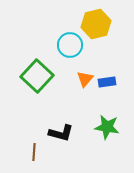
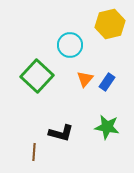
yellow hexagon: moved 14 px right
blue rectangle: rotated 48 degrees counterclockwise
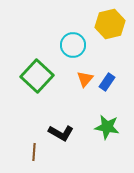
cyan circle: moved 3 px right
black L-shape: rotated 15 degrees clockwise
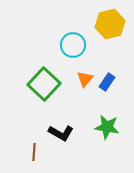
green square: moved 7 px right, 8 px down
